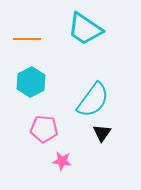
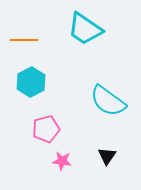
orange line: moved 3 px left, 1 px down
cyan semicircle: moved 15 px right, 1 px down; rotated 90 degrees clockwise
pink pentagon: moved 2 px right; rotated 20 degrees counterclockwise
black triangle: moved 5 px right, 23 px down
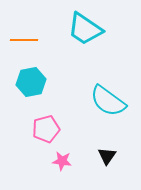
cyan hexagon: rotated 16 degrees clockwise
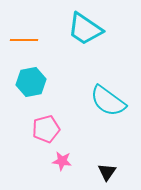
black triangle: moved 16 px down
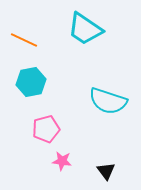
orange line: rotated 24 degrees clockwise
cyan semicircle: rotated 18 degrees counterclockwise
black triangle: moved 1 px left, 1 px up; rotated 12 degrees counterclockwise
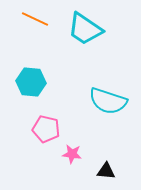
orange line: moved 11 px right, 21 px up
cyan hexagon: rotated 16 degrees clockwise
pink pentagon: rotated 28 degrees clockwise
pink star: moved 10 px right, 7 px up
black triangle: rotated 48 degrees counterclockwise
